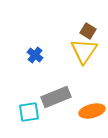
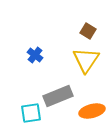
yellow triangle: moved 2 px right, 9 px down
gray rectangle: moved 2 px right, 1 px up
cyan square: moved 2 px right, 1 px down
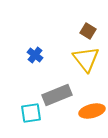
yellow triangle: moved 1 px up; rotated 12 degrees counterclockwise
gray rectangle: moved 1 px left, 1 px up
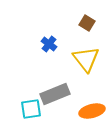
brown square: moved 1 px left, 8 px up
blue cross: moved 14 px right, 11 px up
gray rectangle: moved 2 px left, 1 px up
cyan square: moved 4 px up
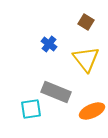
brown square: moved 1 px left, 1 px up
gray rectangle: moved 1 px right, 2 px up; rotated 44 degrees clockwise
orange ellipse: rotated 10 degrees counterclockwise
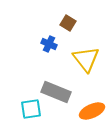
brown square: moved 18 px left, 1 px down
blue cross: rotated 14 degrees counterclockwise
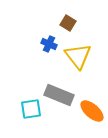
yellow triangle: moved 8 px left, 3 px up
gray rectangle: moved 3 px right, 3 px down
orange ellipse: rotated 65 degrees clockwise
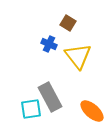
gray rectangle: moved 9 px left, 2 px down; rotated 40 degrees clockwise
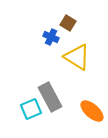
blue cross: moved 2 px right, 7 px up
yellow triangle: moved 1 px left, 1 px down; rotated 20 degrees counterclockwise
cyan square: rotated 15 degrees counterclockwise
